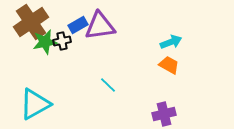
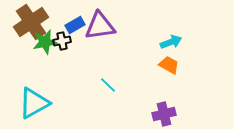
blue rectangle: moved 3 px left
cyan triangle: moved 1 px left, 1 px up
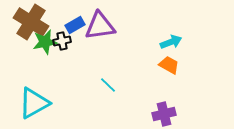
brown cross: rotated 24 degrees counterclockwise
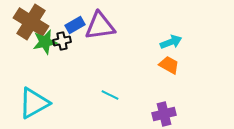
cyan line: moved 2 px right, 10 px down; rotated 18 degrees counterclockwise
